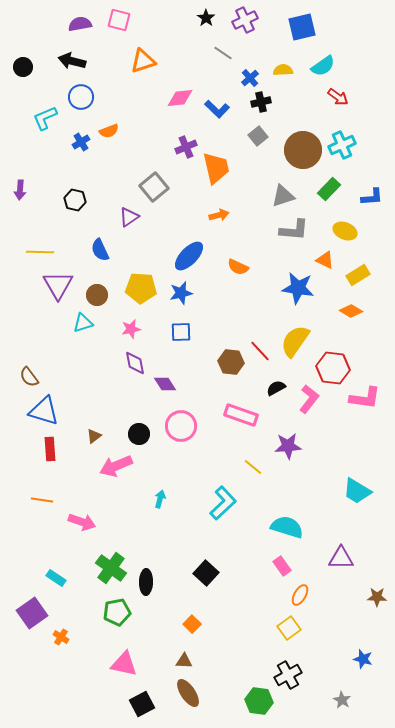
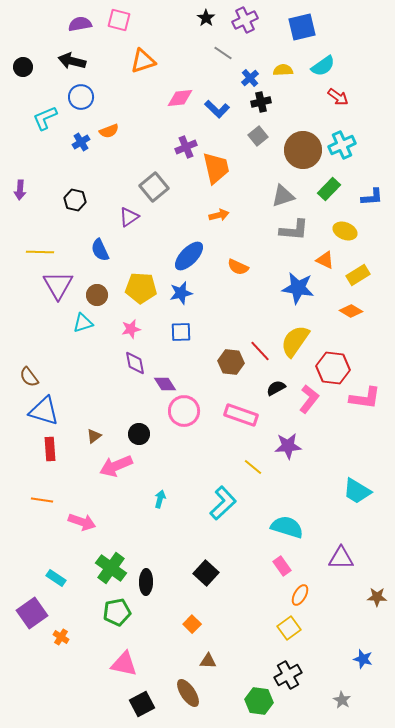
pink circle at (181, 426): moved 3 px right, 15 px up
brown triangle at (184, 661): moved 24 px right
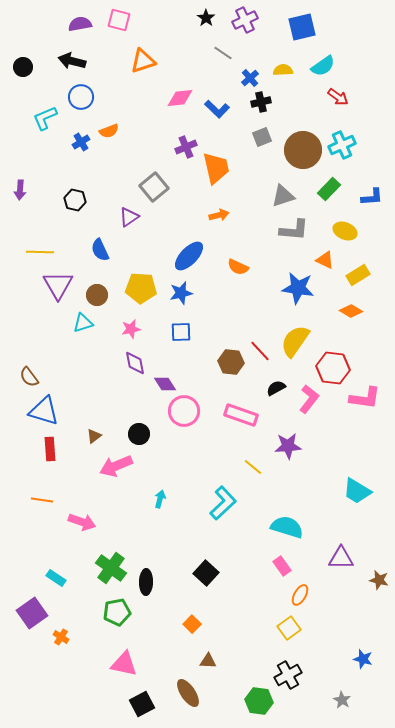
gray square at (258, 136): moved 4 px right, 1 px down; rotated 18 degrees clockwise
brown star at (377, 597): moved 2 px right, 17 px up; rotated 12 degrees clockwise
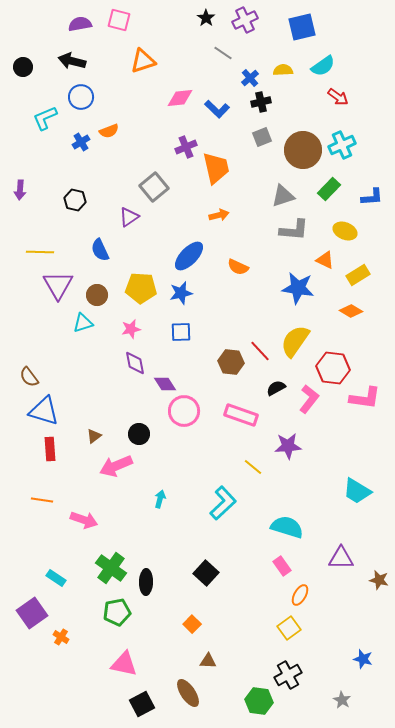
pink arrow at (82, 522): moved 2 px right, 2 px up
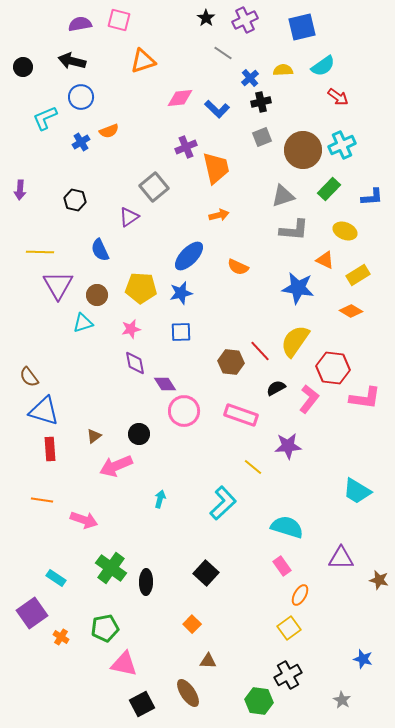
green pentagon at (117, 612): moved 12 px left, 16 px down
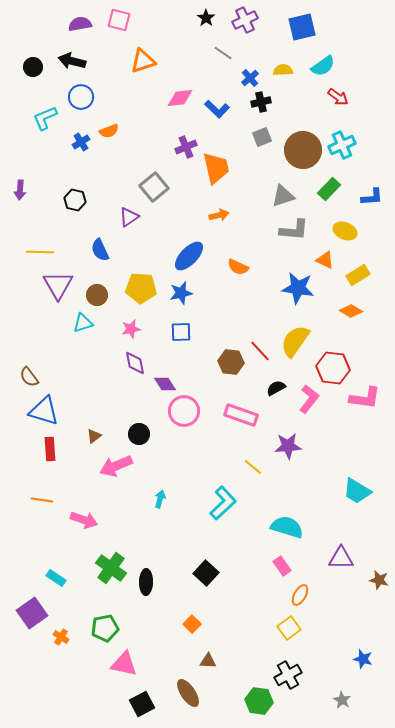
black circle at (23, 67): moved 10 px right
